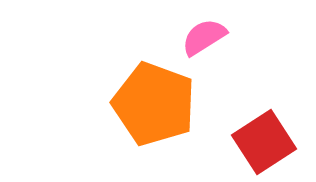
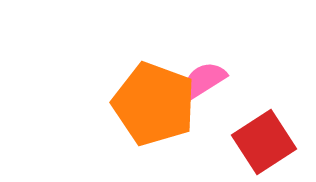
pink semicircle: moved 43 px down
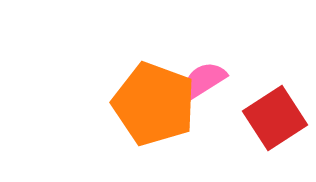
red square: moved 11 px right, 24 px up
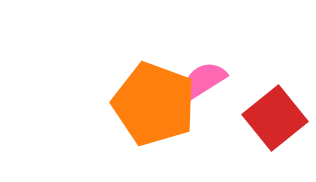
red square: rotated 6 degrees counterclockwise
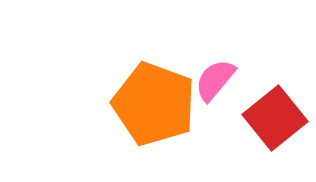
pink semicircle: moved 11 px right; rotated 18 degrees counterclockwise
